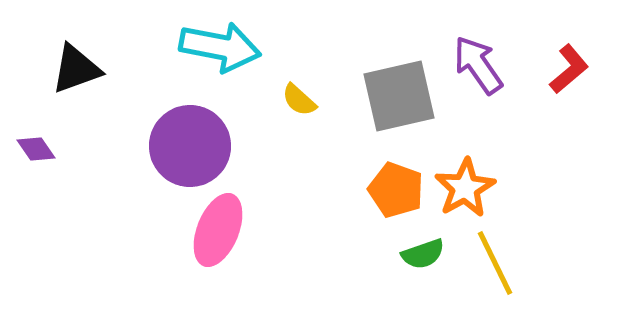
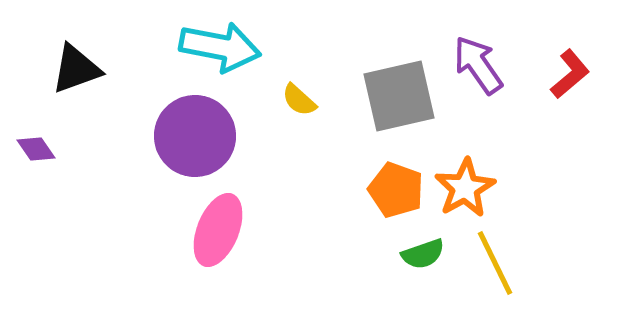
red L-shape: moved 1 px right, 5 px down
purple circle: moved 5 px right, 10 px up
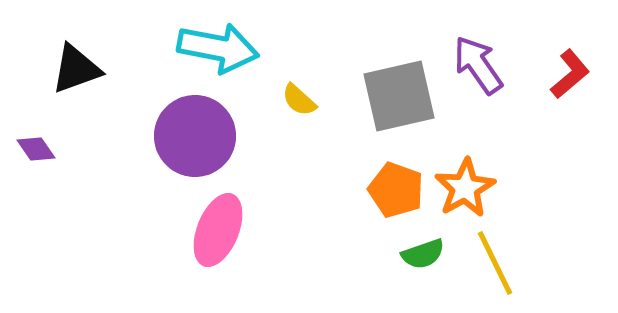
cyan arrow: moved 2 px left, 1 px down
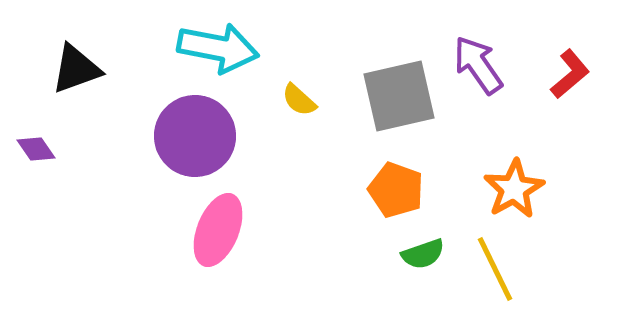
orange star: moved 49 px right, 1 px down
yellow line: moved 6 px down
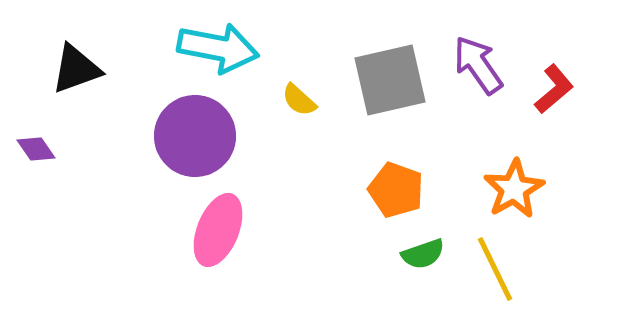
red L-shape: moved 16 px left, 15 px down
gray square: moved 9 px left, 16 px up
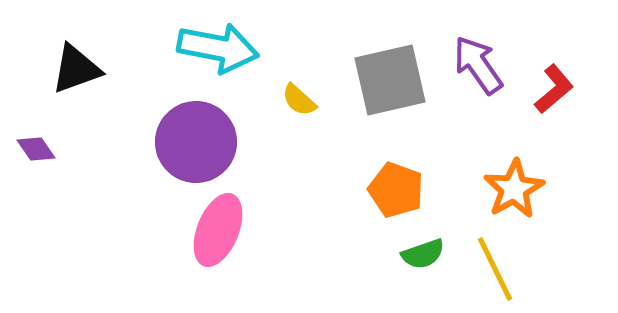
purple circle: moved 1 px right, 6 px down
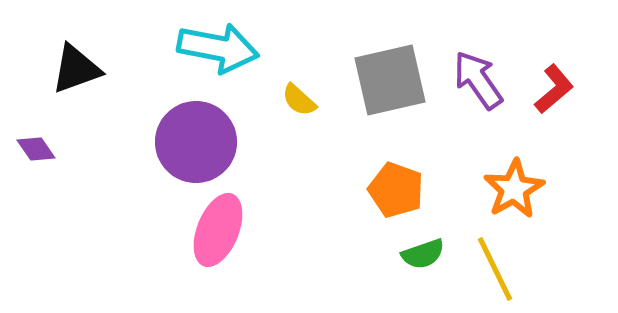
purple arrow: moved 15 px down
